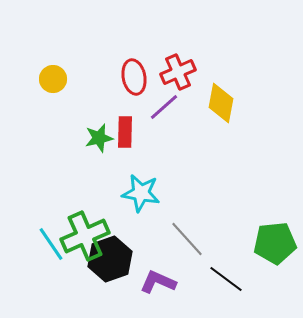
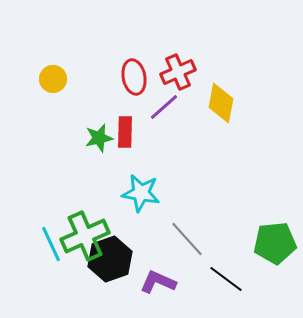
cyan line: rotated 9 degrees clockwise
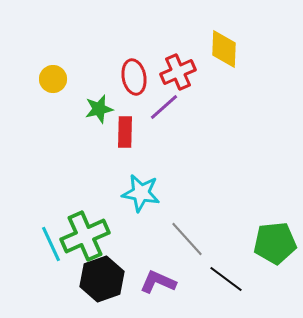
yellow diamond: moved 3 px right, 54 px up; rotated 9 degrees counterclockwise
green star: moved 29 px up
black hexagon: moved 8 px left, 20 px down
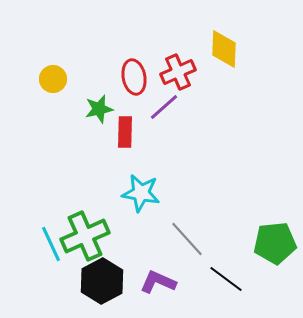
black hexagon: moved 2 px down; rotated 9 degrees counterclockwise
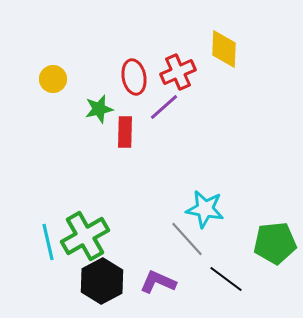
cyan star: moved 64 px right, 16 px down
green cross: rotated 6 degrees counterclockwise
cyan line: moved 3 px left, 2 px up; rotated 12 degrees clockwise
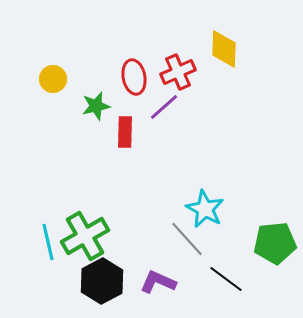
green star: moved 3 px left, 3 px up
cyan star: rotated 18 degrees clockwise
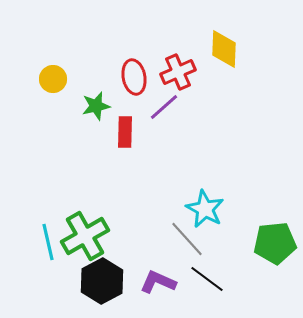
black line: moved 19 px left
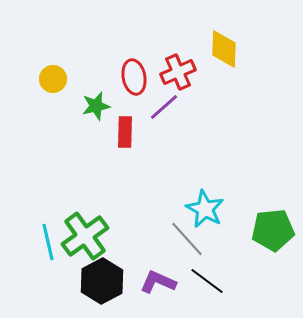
green cross: rotated 6 degrees counterclockwise
green pentagon: moved 2 px left, 13 px up
black line: moved 2 px down
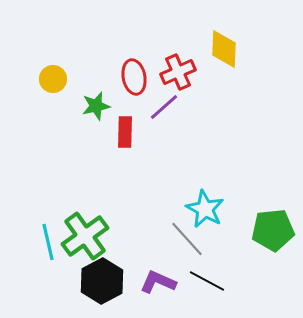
black line: rotated 9 degrees counterclockwise
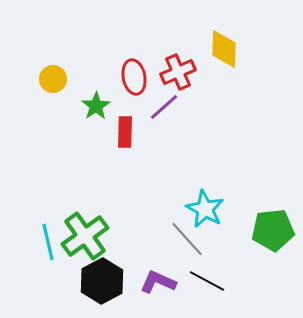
green star: rotated 20 degrees counterclockwise
